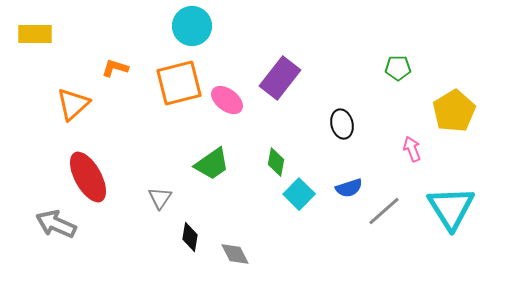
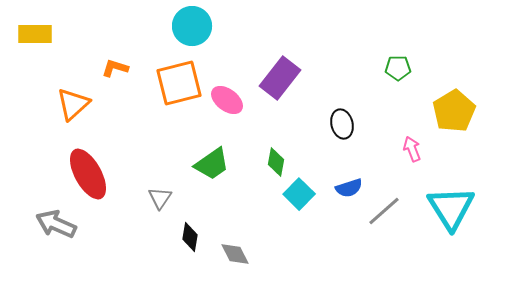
red ellipse: moved 3 px up
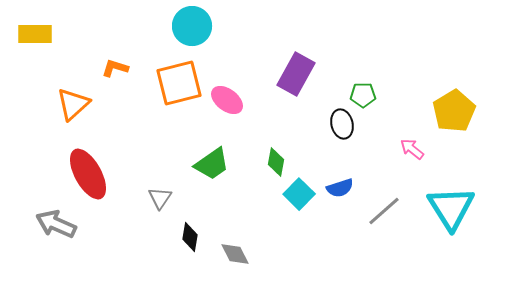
green pentagon: moved 35 px left, 27 px down
purple rectangle: moved 16 px right, 4 px up; rotated 9 degrees counterclockwise
pink arrow: rotated 30 degrees counterclockwise
blue semicircle: moved 9 px left
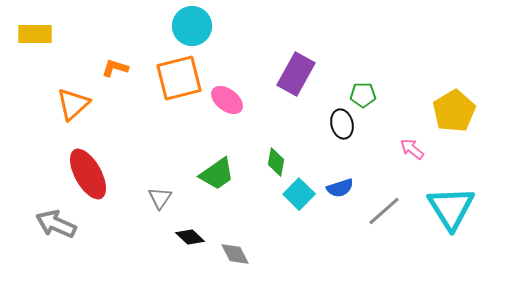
orange square: moved 5 px up
green trapezoid: moved 5 px right, 10 px down
black diamond: rotated 56 degrees counterclockwise
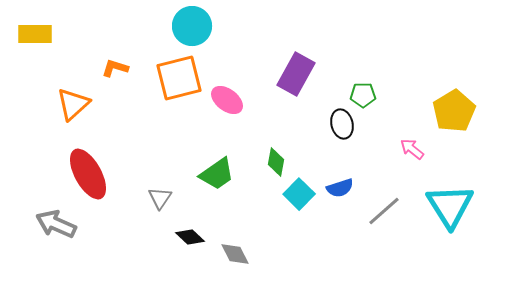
cyan triangle: moved 1 px left, 2 px up
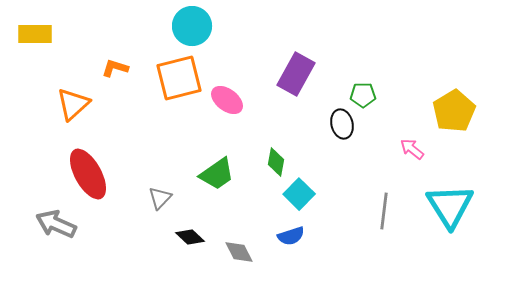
blue semicircle: moved 49 px left, 48 px down
gray triangle: rotated 10 degrees clockwise
gray line: rotated 42 degrees counterclockwise
gray diamond: moved 4 px right, 2 px up
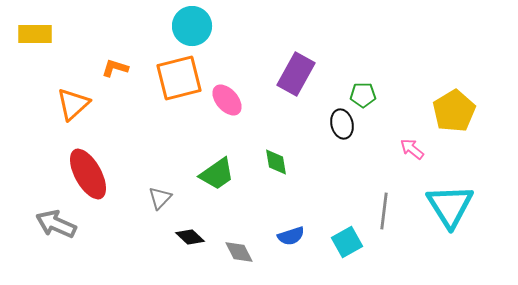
pink ellipse: rotated 12 degrees clockwise
green diamond: rotated 20 degrees counterclockwise
cyan square: moved 48 px right, 48 px down; rotated 16 degrees clockwise
